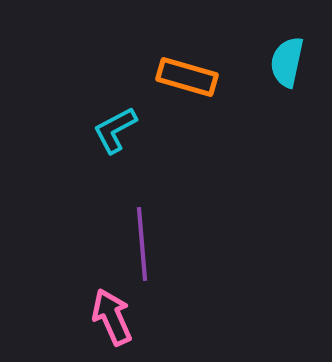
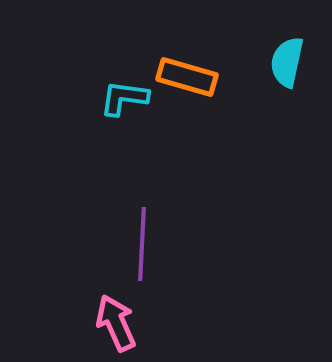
cyan L-shape: moved 9 px right, 32 px up; rotated 36 degrees clockwise
purple line: rotated 8 degrees clockwise
pink arrow: moved 4 px right, 6 px down
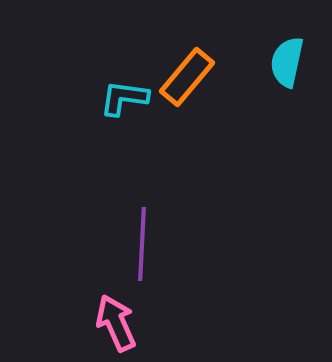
orange rectangle: rotated 66 degrees counterclockwise
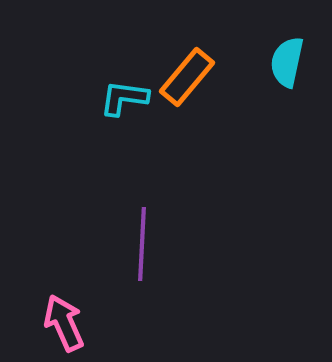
pink arrow: moved 52 px left
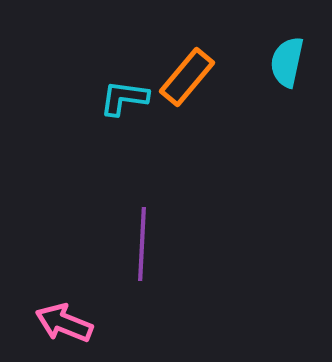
pink arrow: rotated 44 degrees counterclockwise
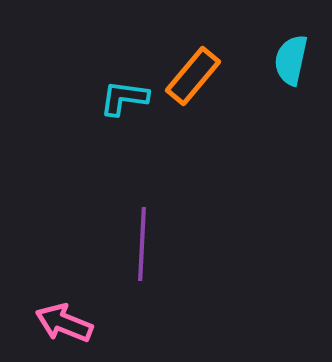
cyan semicircle: moved 4 px right, 2 px up
orange rectangle: moved 6 px right, 1 px up
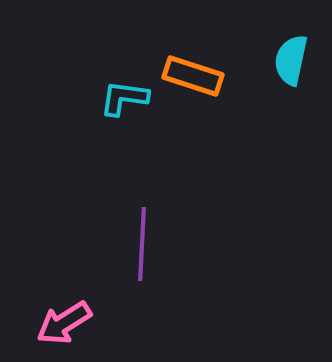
orange rectangle: rotated 68 degrees clockwise
pink arrow: rotated 54 degrees counterclockwise
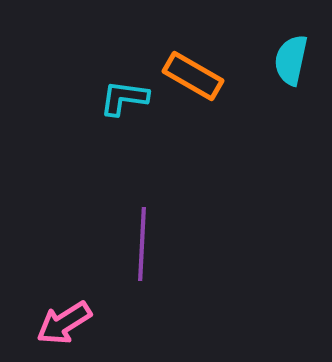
orange rectangle: rotated 12 degrees clockwise
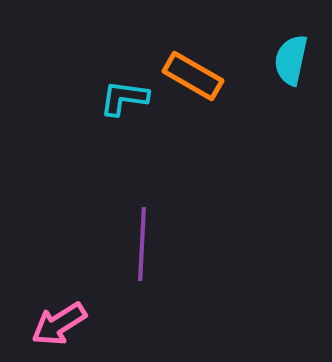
pink arrow: moved 5 px left, 1 px down
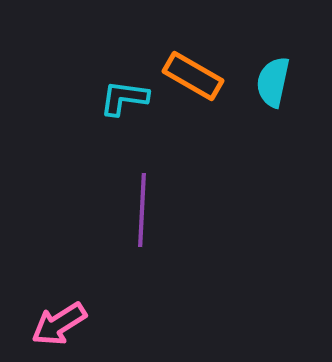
cyan semicircle: moved 18 px left, 22 px down
purple line: moved 34 px up
